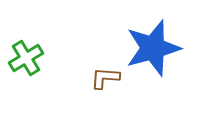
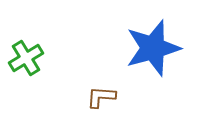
brown L-shape: moved 4 px left, 19 px down
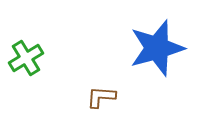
blue star: moved 4 px right
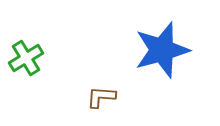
blue star: moved 5 px right, 2 px down
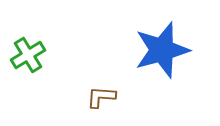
green cross: moved 2 px right, 3 px up
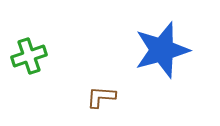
green cross: moved 1 px right, 1 px down; rotated 12 degrees clockwise
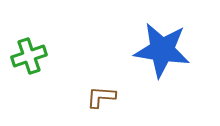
blue star: rotated 24 degrees clockwise
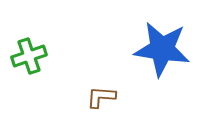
blue star: moved 1 px up
